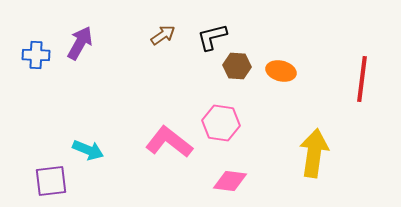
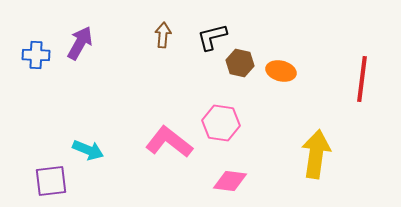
brown arrow: rotated 50 degrees counterclockwise
brown hexagon: moved 3 px right, 3 px up; rotated 8 degrees clockwise
yellow arrow: moved 2 px right, 1 px down
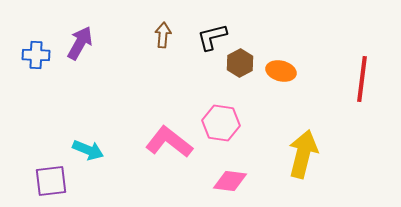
brown hexagon: rotated 20 degrees clockwise
yellow arrow: moved 13 px left; rotated 6 degrees clockwise
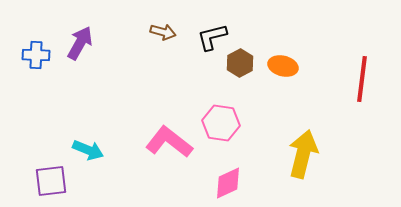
brown arrow: moved 3 px up; rotated 100 degrees clockwise
orange ellipse: moved 2 px right, 5 px up
pink diamond: moved 2 px left, 2 px down; rotated 32 degrees counterclockwise
